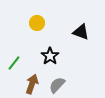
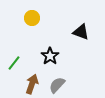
yellow circle: moved 5 px left, 5 px up
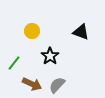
yellow circle: moved 13 px down
brown arrow: rotated 96 degrees clockwise
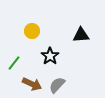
black triangle: moved 3 px down; rotated 24 degrees counterclockwise
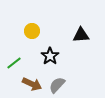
green line: rotated 14 degrees clockwise
